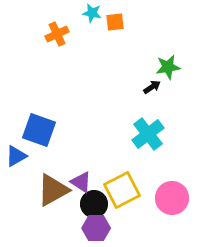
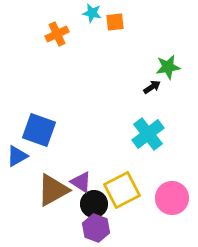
blue triangle: moved 1 px right
purple hexagon: rotated 20 degrees clockwise
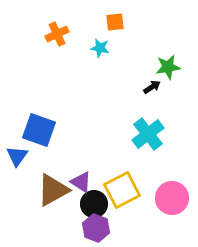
cyan star: moved 8 px right, 35 px down
blue triangle: rotated 25 degrees counterclockwise
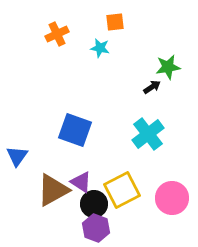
blue square: moved 36 px right
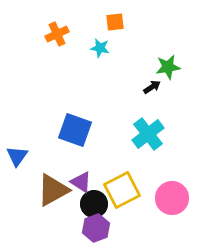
purple hexagon: rotated 20 degrees clockwise
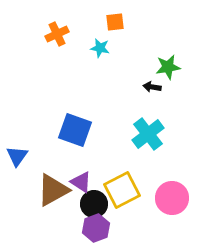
black arrow: rotated 138 degrees counterclockwise
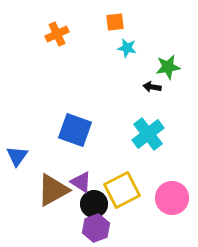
cyan star: moved 27 px right
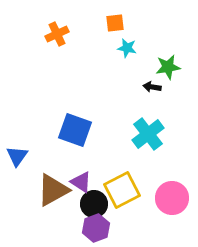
orange square: moved 1 px down
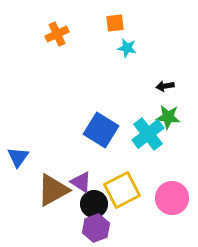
green star: moved 50 px down; rotated 15 degrees clockwise
black arrow: moved 13 px right, 1 px up; rotated 18 degrees counterclockwise
blue square: moved 26 px right; rotated 12 degrees clockwise
blue triangle: moved 1 px right, 1 px down
